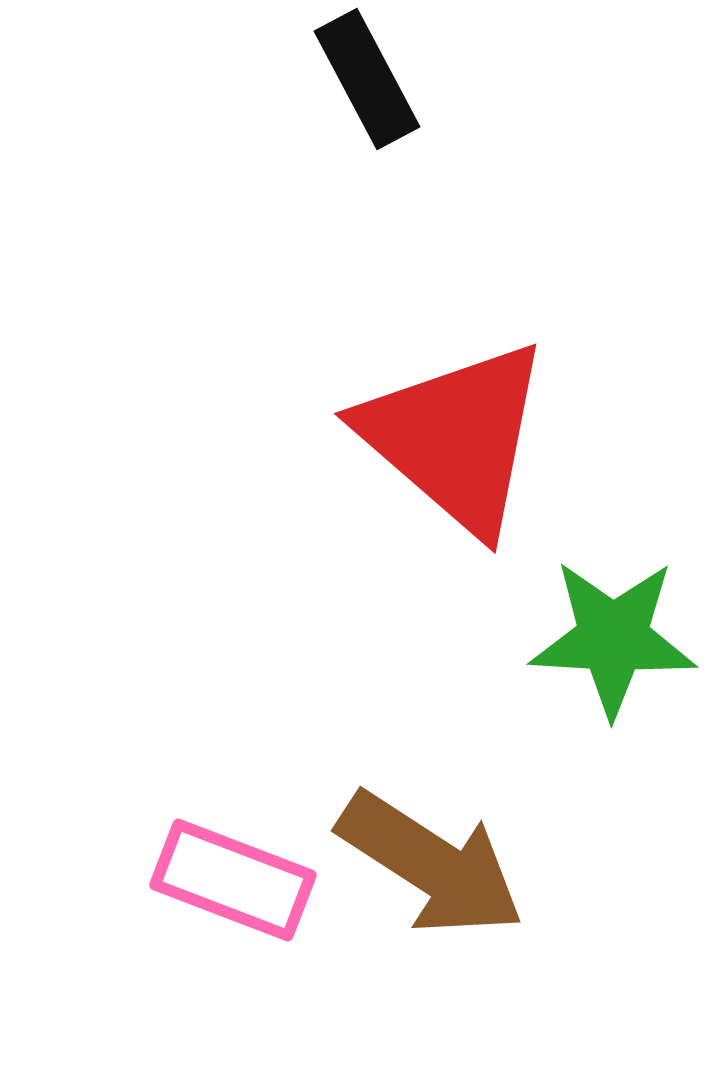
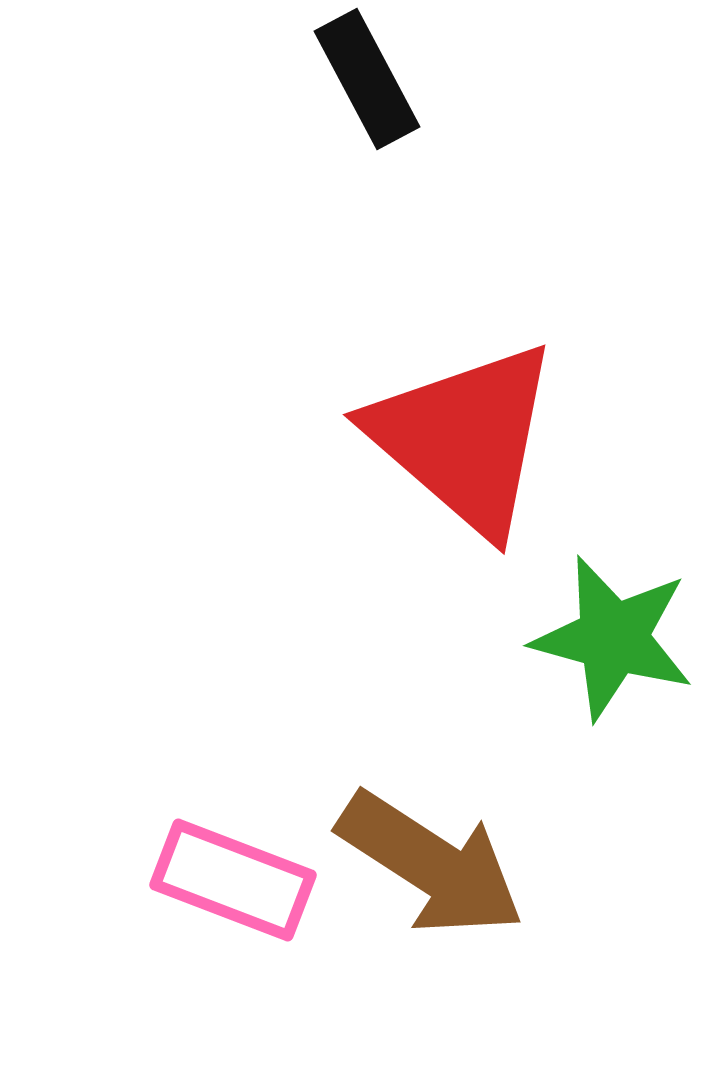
red triangle: moved 9 px right, 1 px down
green star: rotated 12 degrees clockwise
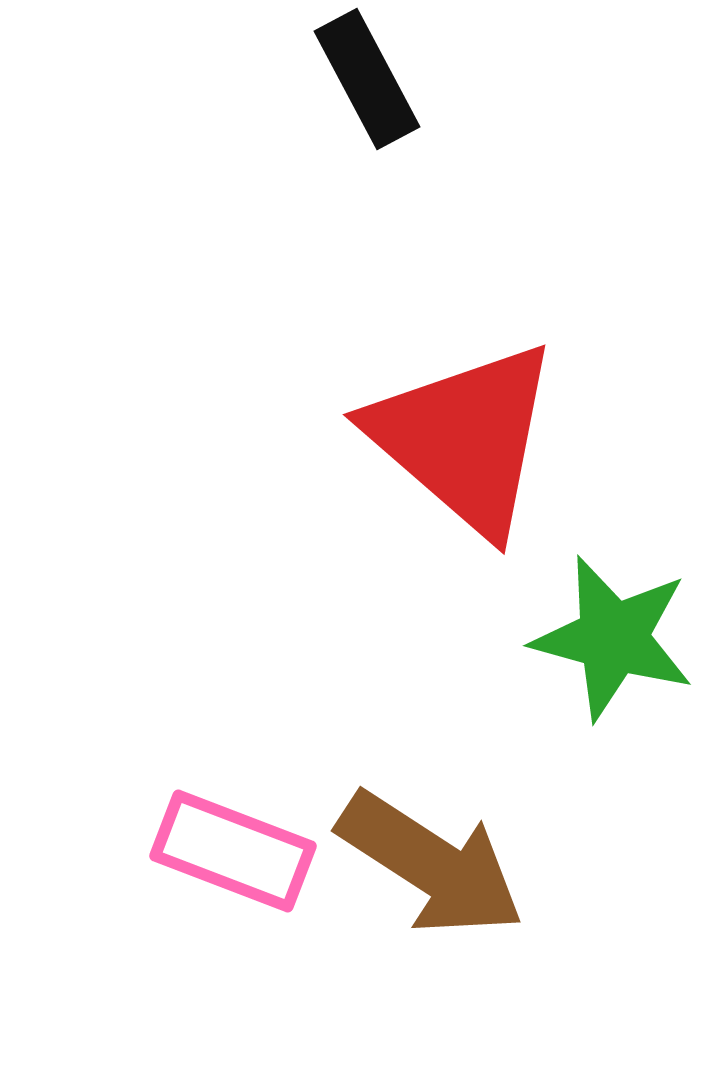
pink rectangle: moved 29 px up
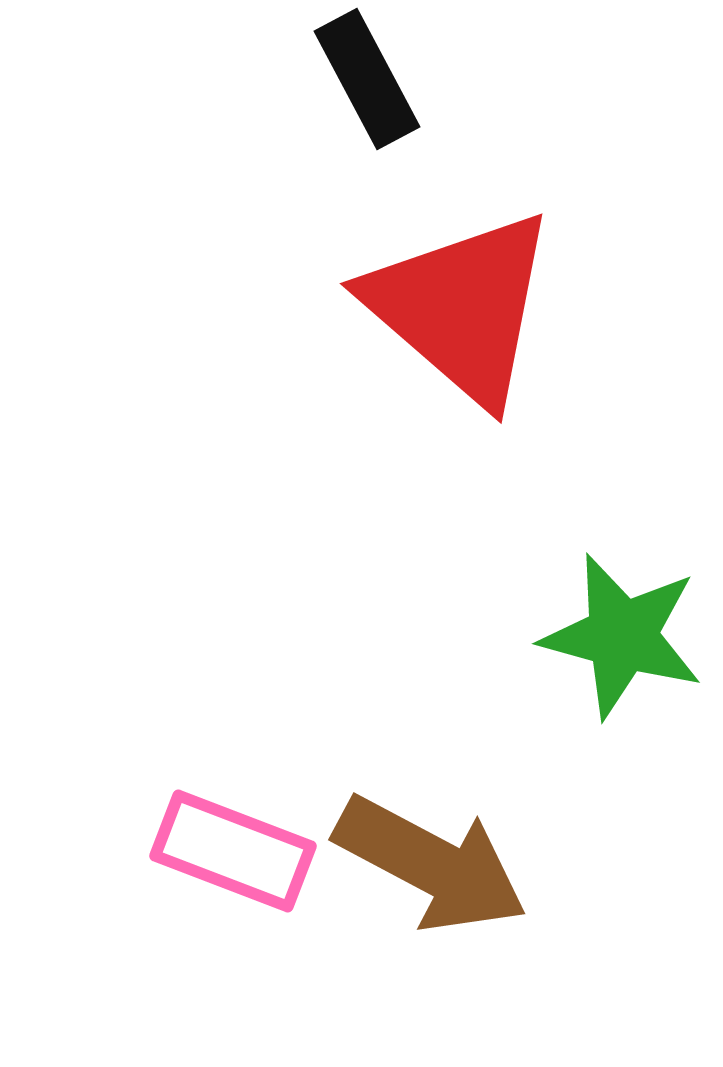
red triangle: moved 3 px left, 131 px up
green star: moved 9 px right, 2 px up
brown arrow: rotated 5 degrees counterclockwise
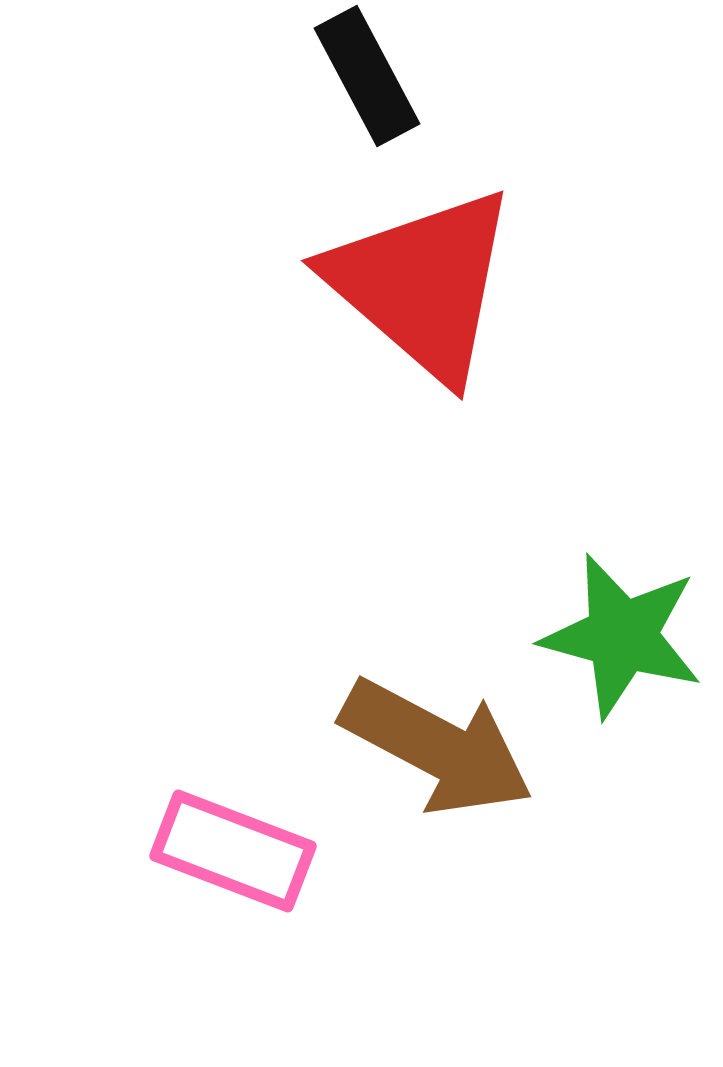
black rectangle: moved 3 px up
red triangle: moved 39 px left, 23 px up
brown arrow: moved 6 px right, 117 px up
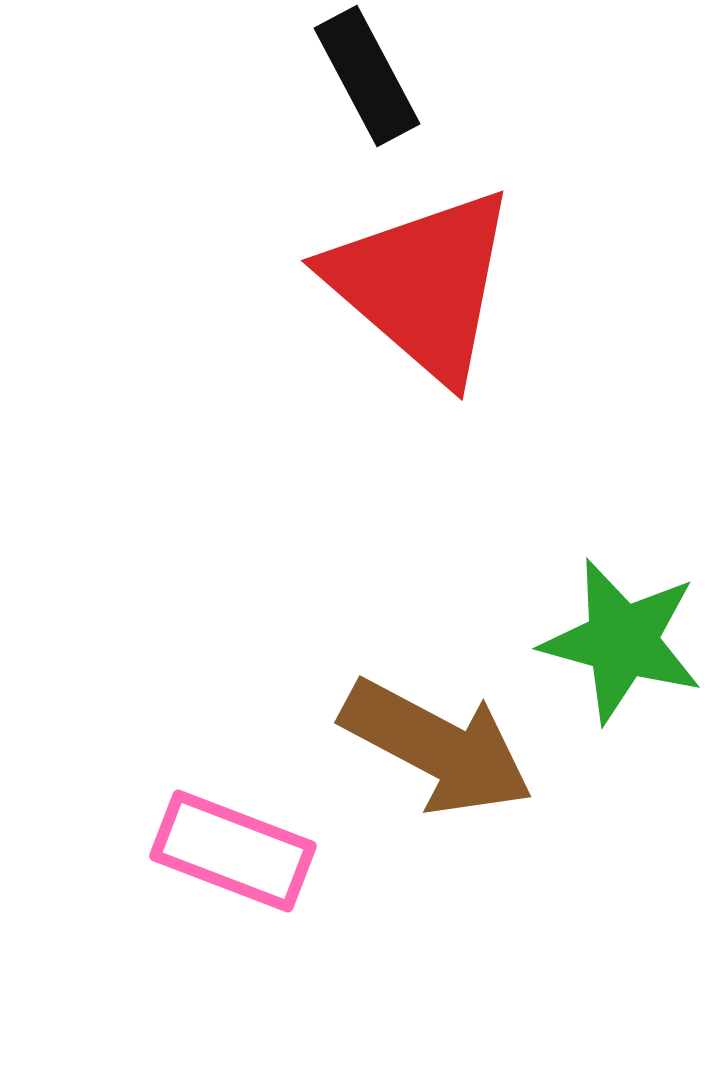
green star: moved 5 px down
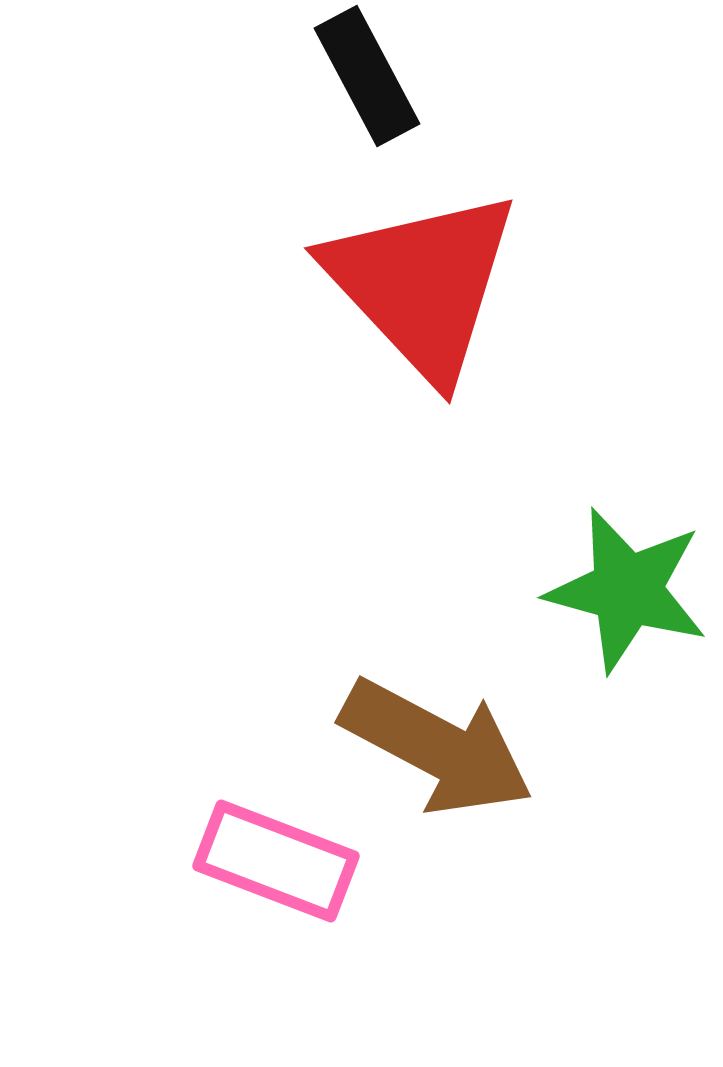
red triangle: rotated 6 degrees clockwise
green star: moved 5 px right, 51 px up
pink rectangle: moved 43 px right, 10 px down
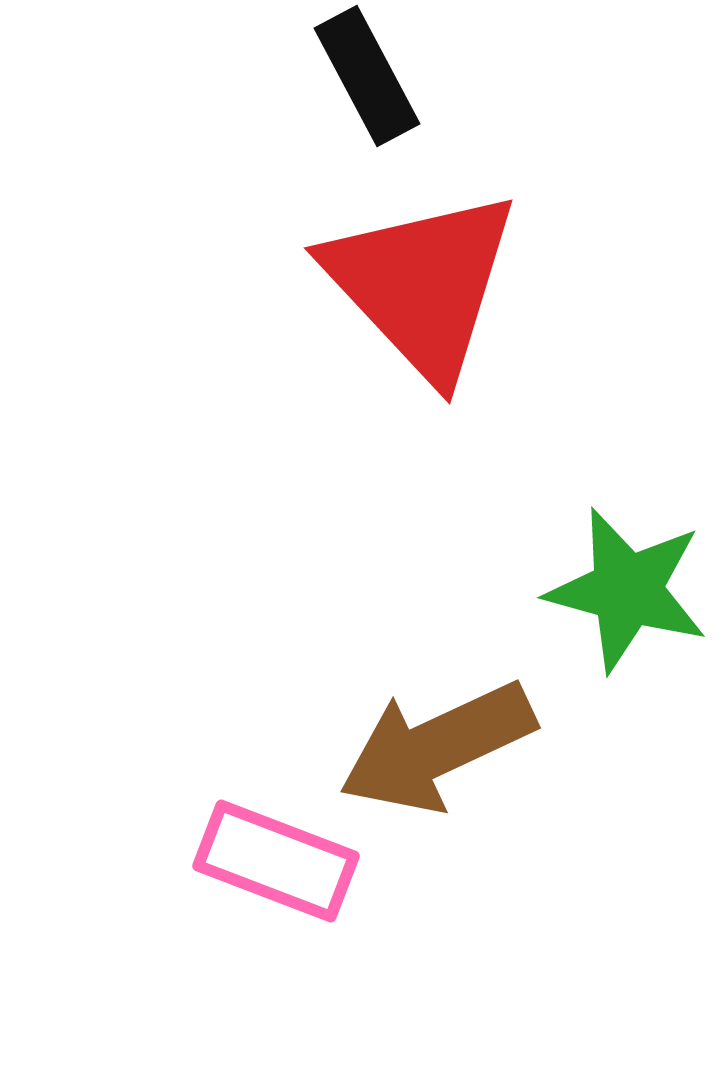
brown arrow: rotated 127 degrees clockwise
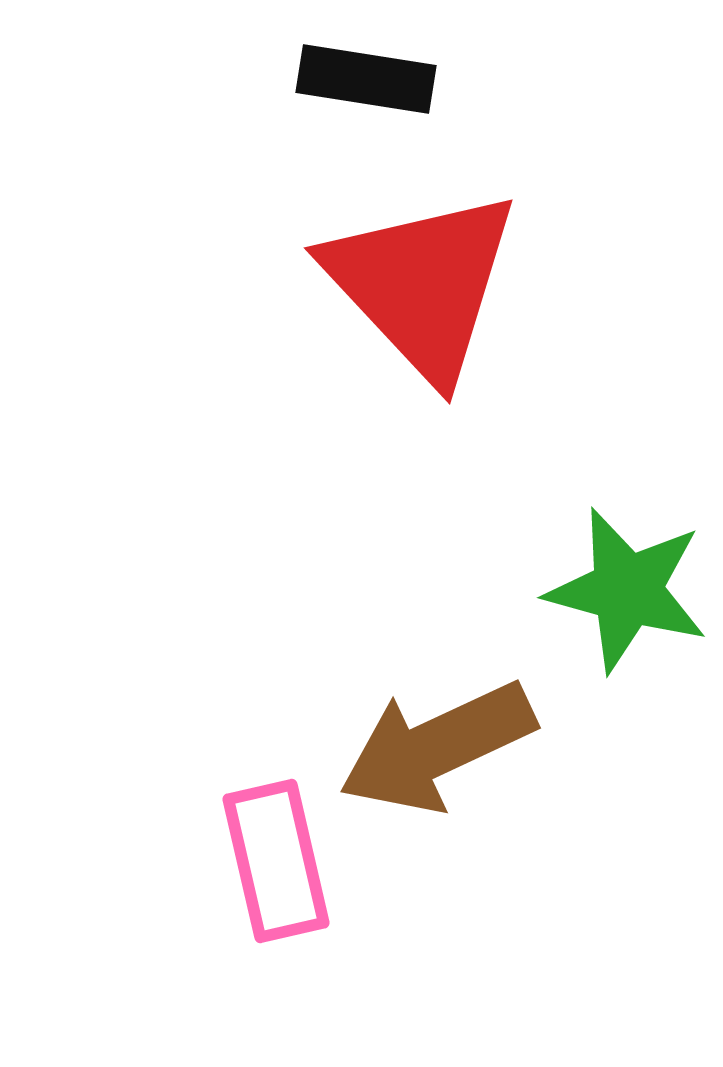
black rectangle: moved 1 px left, 3 px down; rotated 53 degrees counterclockwise
pink rectangle: rotated 56 degrees clockwise
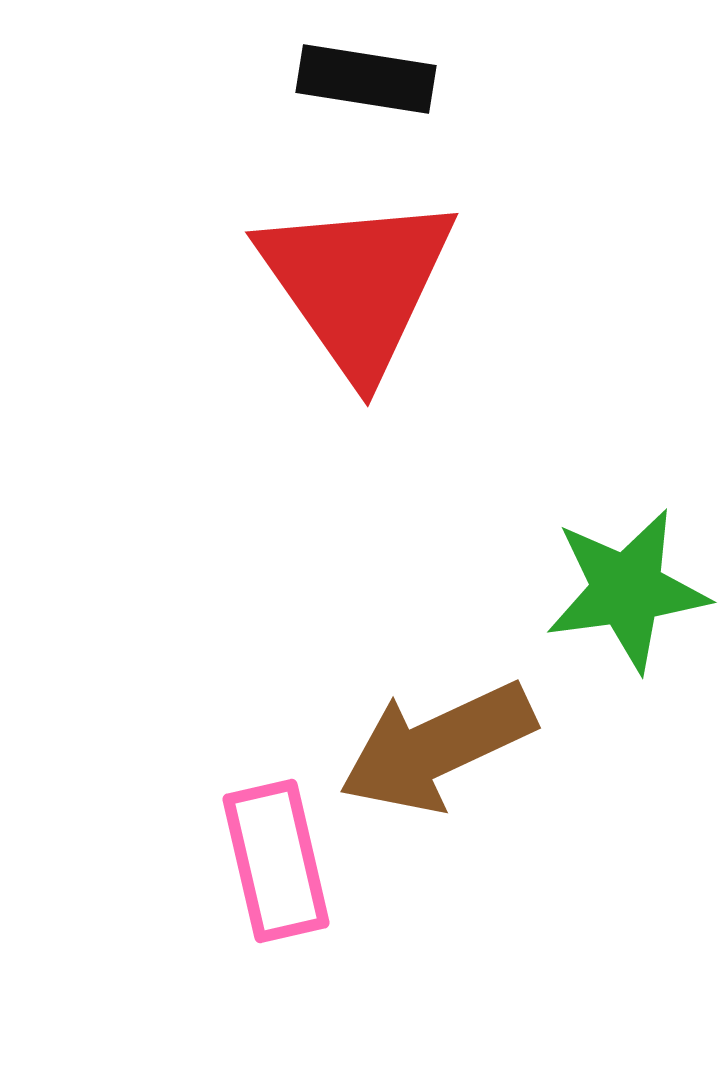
red triangle: moved 65 px left; rotated 8 degrees clockwise
green star: rotated 23 degrees counterclockwise
